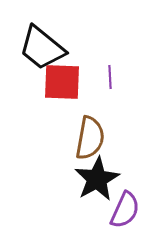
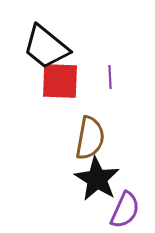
black trapezoid: moved 4 px right, 1 px up
red square: moved 2 px left, 1 px up
black star: rotated 12 degrees counterclockwise
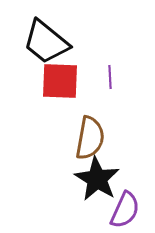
black trapezoid: moved 5 px up
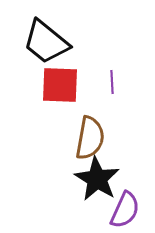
purple line: moved 2 px right, 5 px down
red square: moved 4 px down
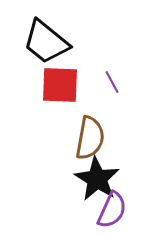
purple line: rotated 25 degrees counterclockwise
purple semicircle: moved 13 px left
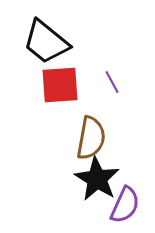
red square: rotated 6 degrees counterclockwise
brown semicircle: moved 1 px right
purple semicircle: moved 13 px right, 5 px up
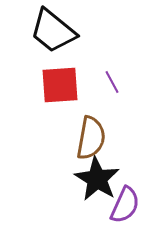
black trapezoid: moved 7 px right, 11 px up
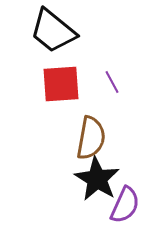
red square: moved 1 px right, 1 px up
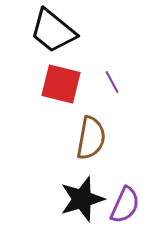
red square: rotated 18 degrees clockwise
black star: moved 15 px left, 20 px down; rotated 24 degrees clockwise
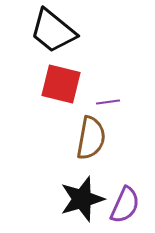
purple line: moved 4 px left, 20 px down; rotated 70 degrees counterclockwise
